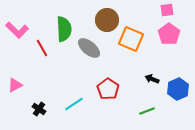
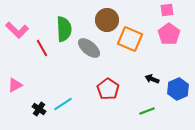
orange square: moved 1 px left
cyan line: moved 11 px left
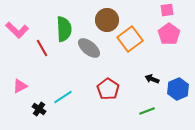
orange square: rotated 30 degrees clockwise
pink triangle: moved 5 px right, 1 px down
cyan line: moved 7 px up
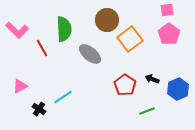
gray ellipse: moved 1 px right, 6 px down
red pentagon: moved 17 px right, 4 px up
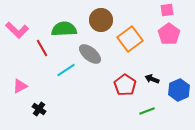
brown circle: moved 6 px left
green semicircle: rotated 90 degrees counterclockwise
blue hexagon: moved 1 px right, 1 px down
cyan line: moved 3 px right, 27 px up
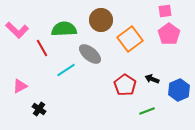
pink square: moved 2 px left, 1 px down
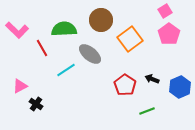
pink square: rotated 24 degrees counterclockwise
blue hexagon: moved 1 px right, 3 px up
black cross: moved 3 px left, 5 px up
